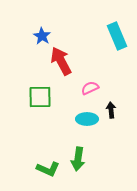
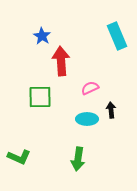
red arrow: rotated 24 degrees clockwise
green L-shape: moved 29 px left, 12 px up
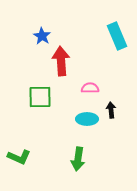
pink semicircle: rotated 24 degrees clockwise
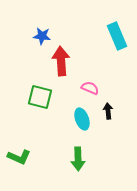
blue star: rotated 24 degrees counterclockwise
pink semicircle: rotated 24 degrees clockwise
green square: rotated 15 degrees clockwise
black arrow: moved 3 px left, 1 px down
cyan ellipse: moved 5 px left; rotated 70 degrees clockwise
green arrow: rotated 10 degrees counterclockwise
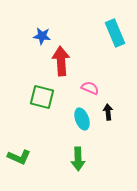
cyan rectangle: moved 2 px left, 3 px up
green square: moved 2 px right
black arrow: moved 1 px down
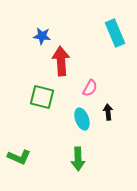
pink semicircle: rotated 96 degrees clockwise
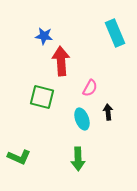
blue star: moved 2 px right
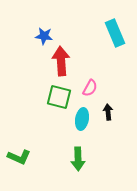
green square: moved 17 px right
cyan ellipse: rotated 30 degrees clockwise
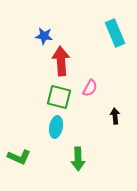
black arrow: moved 7 px right, 4 px down
cyan ellipse: moved 26 px left, 8 px down
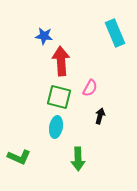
black arrow: moved 15 px left; rotated 21 degrees clockwise
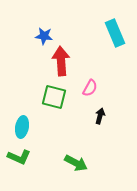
green square: moved 5 px left
cyan ellipse: moved 34 px left
green arrow: moved 2 px left, 4 px down; rotated 60 degrees counterclockwise
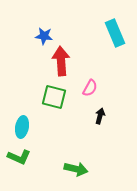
green arrow: moved 6 px down; rotated 15 degrees counterclockwise
